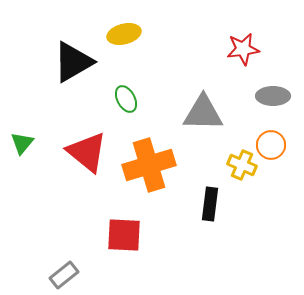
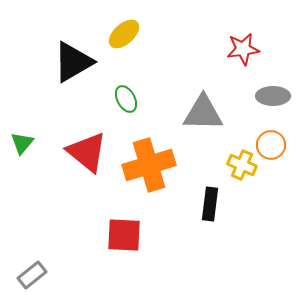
yellow ellipse: rotated 28 degrees counterclockwise
gray rectangle: moved 32 px left
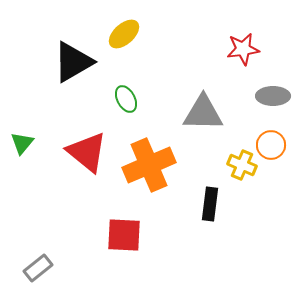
orange cross: rotated 6 degrees counterclockwise
gray rectangle: moved 6 px right, 7 px up
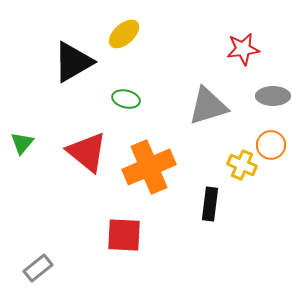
green ellipse: rotated 48 degrees counterclockwise
gray triangle: moved 5 px right, 7 px up; rotated 18 degrees counterclockwise
orange cross: moved 2 px down
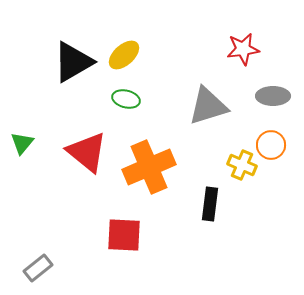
yellow ellipse: moved 21 px down
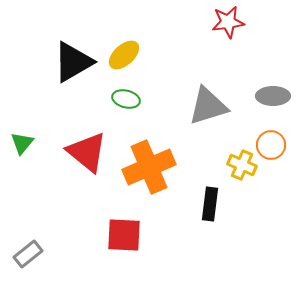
red star: moved 15 px left, 27 px up
gray rectangle: moved 10 px left, 14 px up
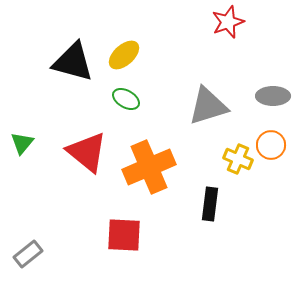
red star: rotated 12 degrees counterclockwise
black triangle: rotated 45 degrees clockwise
green ellipse: rotated 16 degrees clockwise
yellow cross: moved 4 px left, 6 px up
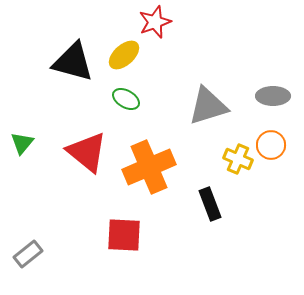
red star: moved 73 px left
black rectangle: rotated 28 degrees counterclockwise
